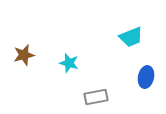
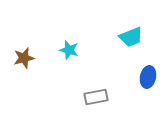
brown star: moved 3 px down
cyan star: moved 13 px up
blue ellipse: moved 2 px right
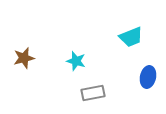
cyan star: moved 7 px right, 11 px down
gray rectangle: moved 3 px left, 4 px up
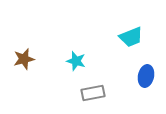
brown star: moved 1 px down
blue ellipse: moved 2 px left, 1 px up
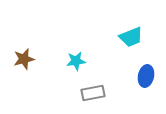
cyan star: rotated 24 degrees counterclockwise
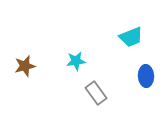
brown star: moved 1 px right, 7 px down
blue ellipse: rotated 15 degrees counterclockwise
gray rectangle: moved 3 px right; rotated 65 degrees clockwise
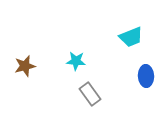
cyan star: rotated 12 degrees clockwise
gray rectangle: moved 6 px left, 1 px down
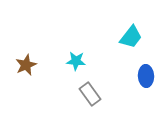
cyan trapezoid: rotated 30 degrees counterclockwise
brown star: moved 1 px right, 1 px up; rotated 10 degrees counterclockwise
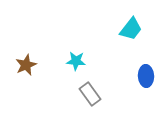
cyan trapezoid: moved 8 px up
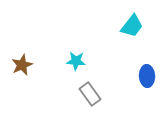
cyan trapezoid: moved 1 px right, 3 px up
brown star: moved 4 px left
blue ellipse: moved 1 px right
